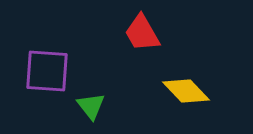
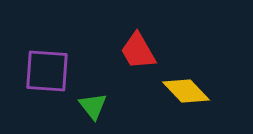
red trapezoid: moved 4 px left, 18 px down
green triangle: moved 2 px right
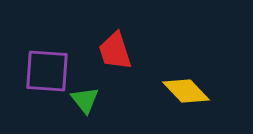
red trapezoid: moved 23 px left; rotated 12 degrees clockwise
green triangle: moved 8 px left, 6 px up
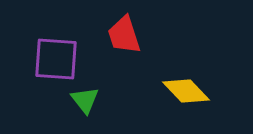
red trapezoid: moved 9 px right, 16 px up
purple square: moved 9 px right, 12 px up
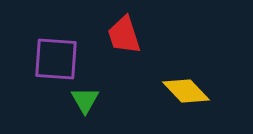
green triangle: rotated 8 degrees clockwise
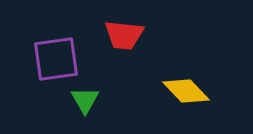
red trapezoid: rotated 66 degrees counterclockwise
purple square: rotated 12 degrees counterclockwise
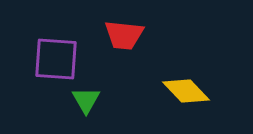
purple square: rotated 12 degrees clockwise
green triangle: moved 1 px right
